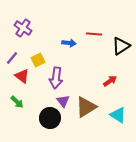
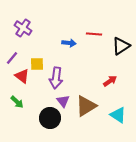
yellow square: moved 1 px left, 4 px down; rotated 24 degrees clockwise
brown triangle: moved 1 px up
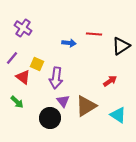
yellow square: rotated 24 degrees clockwise
red triangle: moved 1 px right, 1 px down
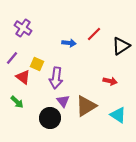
red line: rotated 49 degrees counterclockwise
red arrow: rotated 48 degrees clockwise
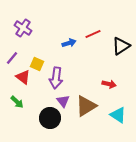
red line: moved 1 px left; rotated 21 degrees clockwise
blue arrow: rotated 24 degrees counterclockwise
red arrow: moved 1 px left, 3 px down
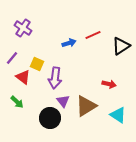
red line: moved 1 px down
purple arrow: moved 1 px left
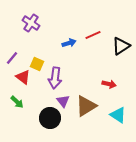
purple cross: moved 8 px right, 5 px up
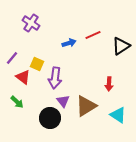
red arrow: rotated 80 degrees clockwise
